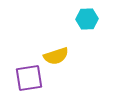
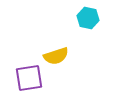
cyan hexagon: moved 1 px right, 1 px up; rotated 15 degrees clockwise
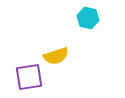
purple square: moved 1 px up
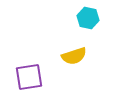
yellow semicircle: moved 18 px right
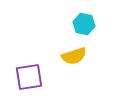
cyan hexagon: moved 4 px left, 6 px down
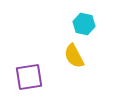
yellow semicircle: rotated 80 degrees clockwise
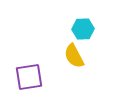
cyan hexagon: moved 1 px left, 5 px down; rotated 15 degrees counterclockwise
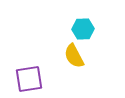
purple square: moved 2 px down
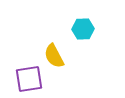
yellow semicircle: moved 20 px left
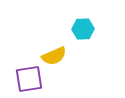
yellow semicircle: rotated 85 degrees counterclockwise
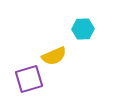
purple square: rotated 8 degrees counterclockwise
